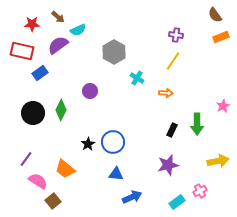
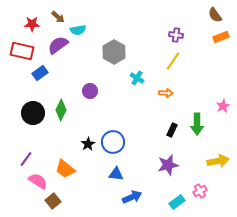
cyan semicircle: rotated 14 degrees clockwise
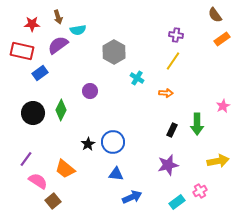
brown arrow: rotated 32 degrees clockwise
orange rectangle: moved 1 px right, 2 px down; rotated 14 degrees counterclockwise
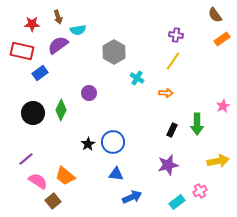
purple circle: moved 1 px left, 2 px down
purple line: rotated 14 degrees clockwise
orange trapezoid: moved 7 px down
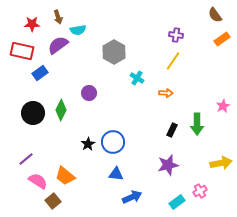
yellow arrow: moved 3 px right, 2 px down
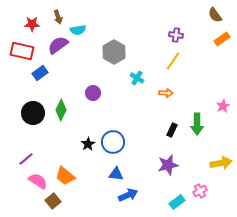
purple circle: moved 4 px right
blue arrow: moved 4 px left, 2 px up
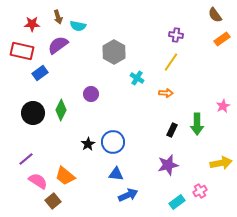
cyan semicircle: moved 4 px up; rotated 21 degrees clockwise
yellow line: moved 2 px left, 1 px down
purple circle: moved 2 px left, 1 px down
